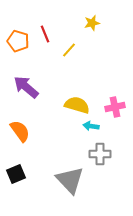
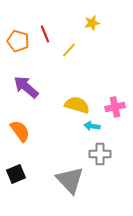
cyan arrow: moved 1 px right
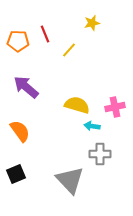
orange pentagon: rotated 15 degrees counterclockwise
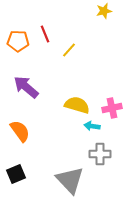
yellow star: moved 12 px right, 12 px up
pink cross: moved 3 px left, 1 px down
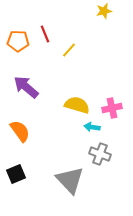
cyan arrow: moved 1 px down
gray cross: rotated 20 degrees clockwise
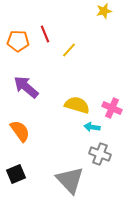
pink cross: rotated 36 degrees clockwise
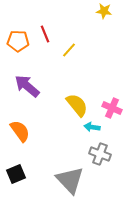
yellow star: rotated 21 degrees clockwise
purple arrow: moved 1 px right, 1 px up
yellow semicircle: rotated 35 degrees clockwise
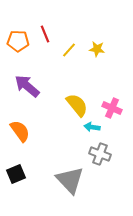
yellow star: moved 7 px left, 38 px down
